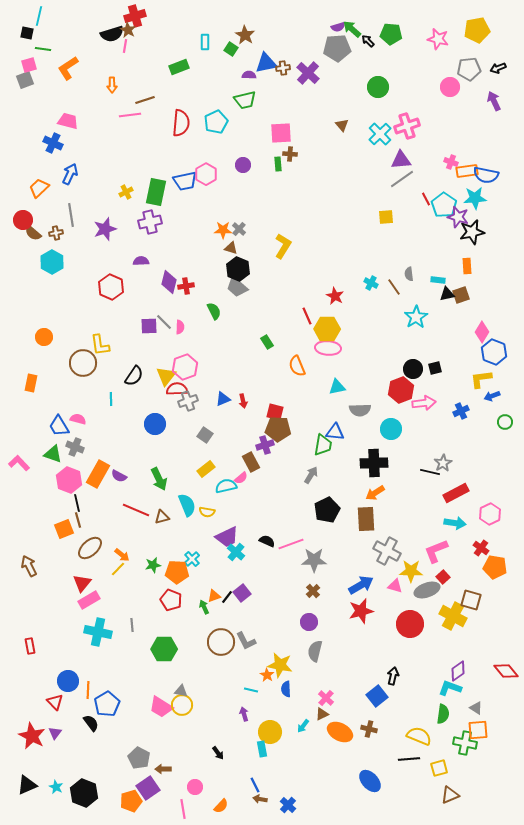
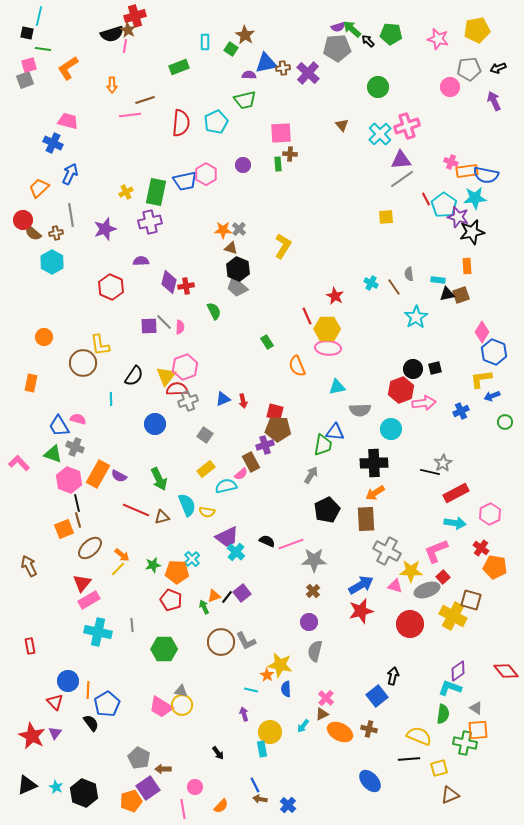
pink semicircle at (241, 478): moved 4 px up
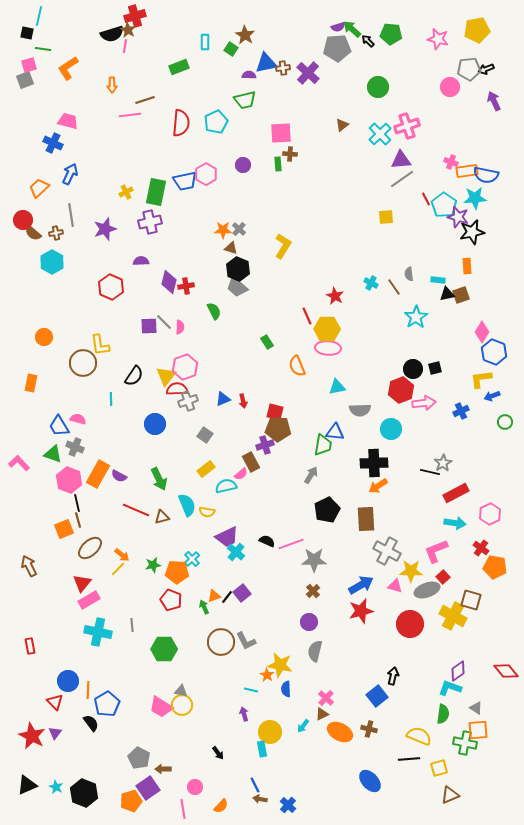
black arrow at (498, 68): moved 12 px left, 1 px down
brown triangle at (342, 125): rotated 32 degrees clockwise
orange arrow at (375, 493): moved 3 px right, 7 px up
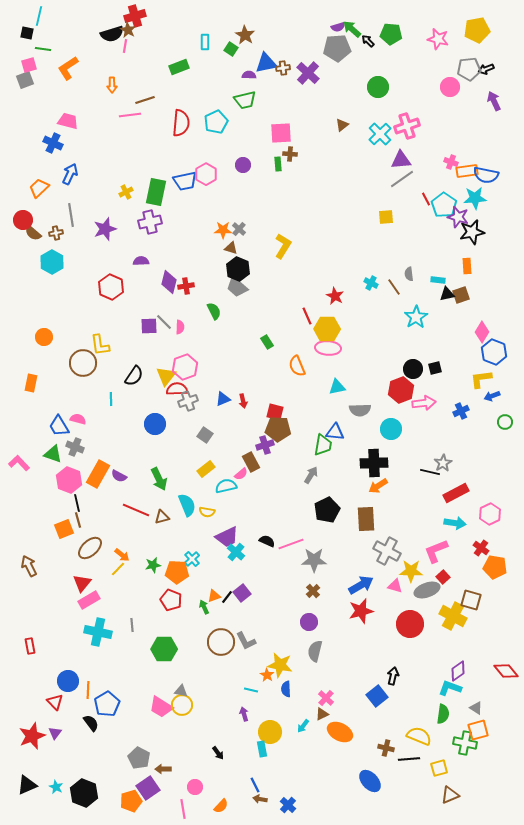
brown cross at (369, 729): moved 17 px right, 19 px down
orange square at (478, 730): rotated 10 degrees counterclockwise
red star at (32, 736): rotated 24 degrees clockwise
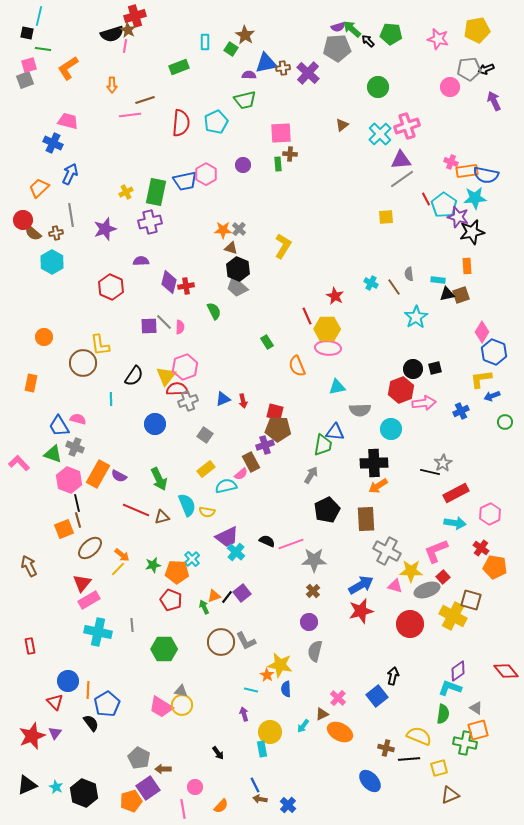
pink cross at (326, 698): moved 12 px right
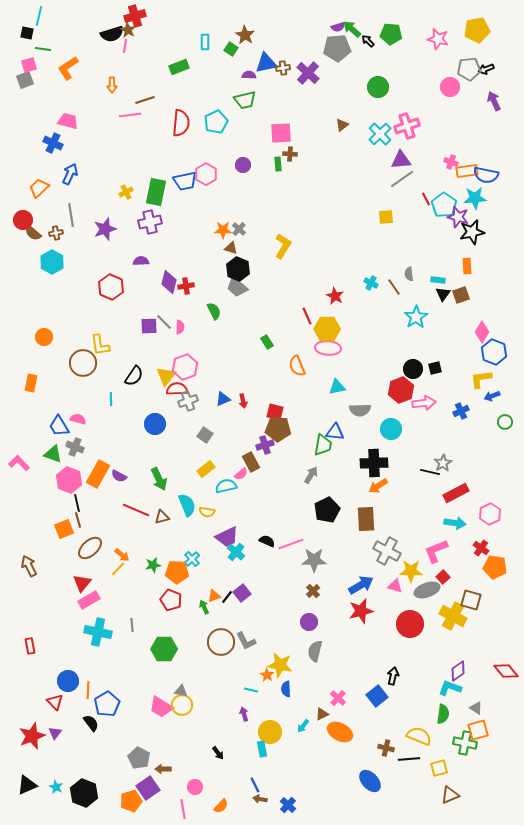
black triangle at (447, 294): moved 4 px left; rotated 42 degrees counterclockwise
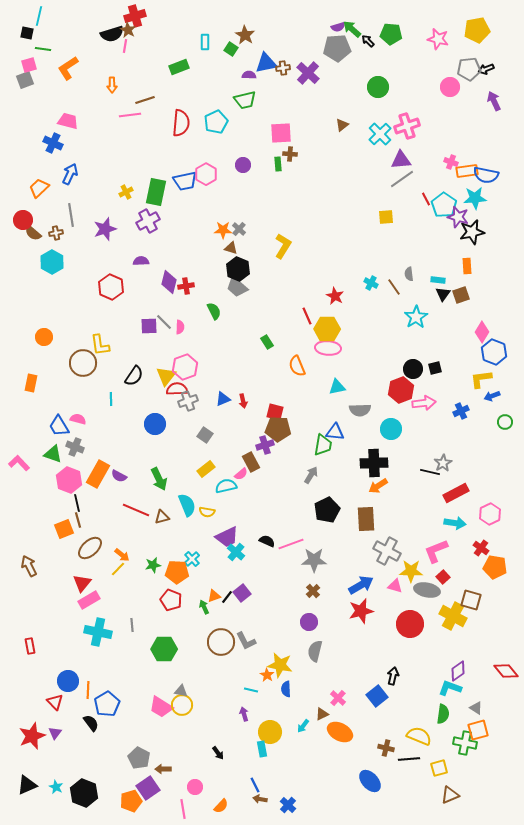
purple cross at (150, 222): moved 2 px left, 1 px up; rotated 15 degrees counterclockwise
gray ellipse at (427, 590): rotated 30 degrees clockwise
